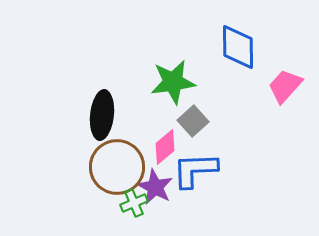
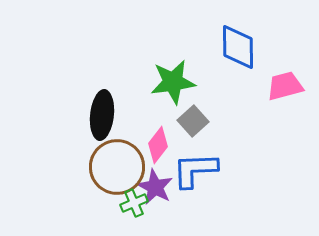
pink trapezoid: rotated 33 degrees clockwise
pink diamond: moved 7 px left, 2 px up; rotated 12 degrees counterclockwise
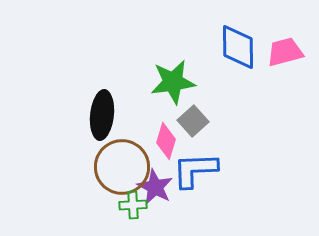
pink trapezoid: moved 34 px up
pink diamond: moved 8 px right, 4 px up; rotated 21 degrees counterclockwise
brown circle: moved 5 px right
green cross: moved 1 px left, 2 px down; rotated 20 degrees clockwise
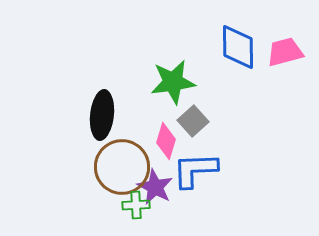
green cross: moved 3 px right
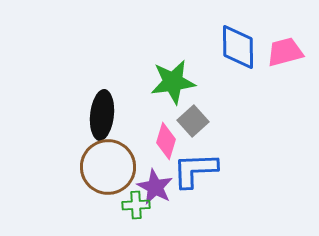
brown circle: moved 14 px left
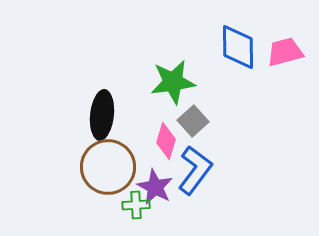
blue L-shape: rotated 129 degrees clockwise
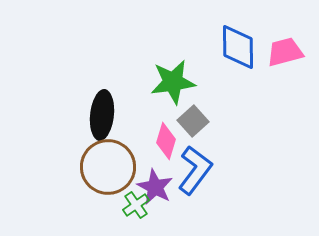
green cross: rotated 32 degrees counterclockwise
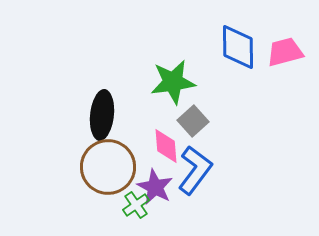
pink diamond: moved 5 px down; rotated 21 degrees counterclockwise
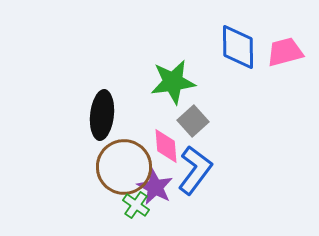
brown circle: moved 16 px right
green cross: rotated 20 degrees counterclockwise
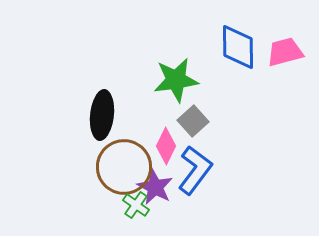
green star: moved 3 px right, 2 px up
pink diamond: rotated 30 degrees clockwise
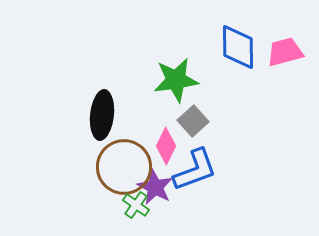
blue L-shape: rotated 33 degrees clockwise
